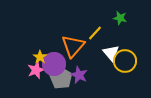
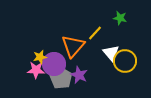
yellow star: rotated 24 degrees clockwise
pink star: rotated 24 degrees clockwise
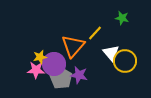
green star: moved 2 px right
purple star: rotated 12 degrees counterclockwise
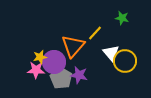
purple circle: moved 2 px up
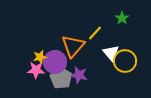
green star: rotated 24 degrees clockwise
purple circle: moved 1 px right
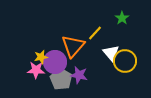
yellow star: moved 1 px right
gray pentagon: moved 1 px down
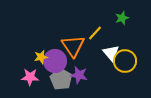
green star: rotated 16 degrees clockwise
orange triangle: rotated 15 degrees counterclockwise
purple circle: moved 1 px up
pink star: moved 6 px left, 7 px down
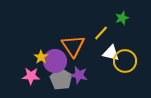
yellow line: moved 6 px right
white triangle: rotated 36 degrees counterclockwise
yellow star: rotated 24 degrees counterclockwise
pink star: moved 1 px right, 1 px up
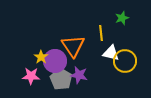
yellow line: rotated 49 degrees counterclockwise
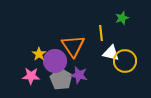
yellow star: moved 2 px left, 3 px up
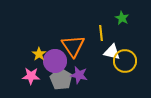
green star: rotated 24 degrees counterclockwise
white triangle: moved 1 px right, 1 px up
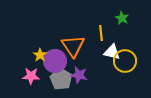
yellow star: moved 1 px right, 1 px down
